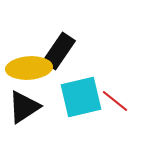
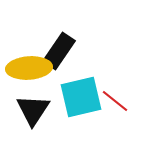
black triangle: moved 9 px right, 3 px down; rotated 24 degrees counterclockwise
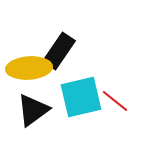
black triangle: rotated 21 degrees clockwise
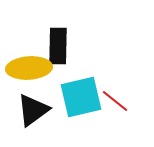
black rectangle: moved 1 px left, 5 px up; rotated 33 degrees counterclockwise
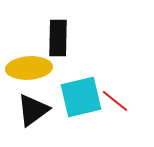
black rectangle: moved 8 px up
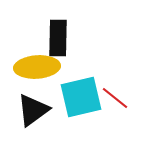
yellow ellipse: moved 8 px right, 1 px up
red line: moved 3 px up
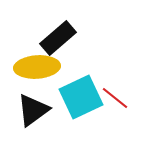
black rectangle: rotated 48 degrees clockwise
cyan square: rotated 12 degrees counterclockwise
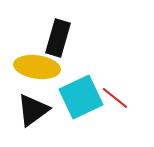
black rectangle: rotated 33 degrees counterclockwise
yellow ellipse: rotated 12 degrees clockwise
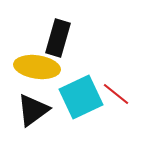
red line: moved 1 px right, 4 px up
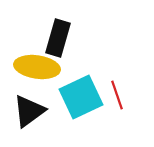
red line: moved 1 px right, 1 px down; rotated 32 degrees clockwise
black triangle: moved 4 px left, 1 px down
